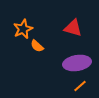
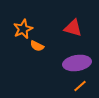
orange semicircle: rotated 16 degrees counterclockwise
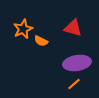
orange semicircle: moved 4 px right, 5 px up
orange line: moved 6 px left, 2 px up
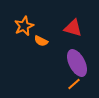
orange star: moved 1 px right, 3 px up
purple ellipse: rotated 72 degrees clockwise
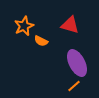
red triangle: moved 3 px left, 3 px up
orange line: moved 2 px down
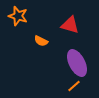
orange star: moved 6 px left, 10 px up; rotated 30 degrees counterclockwise
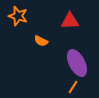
red triangle: moved 4 px up; rotated 18 degrees counterclockwise
orange line: moved 1 px left, 1 px down; rotated 16 degrees counterclockwise
